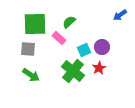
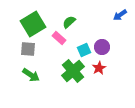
green square: moved 2 px left; rotated 30 degrees counterclockwise
green cross: rotated 10 degrees clockwise
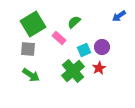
blue arrow: moved 1 px left, 1 px down
green semicircle: moved 5 px right
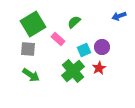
blue arrow: rotated 16 degrees clockwise
pink rectangle: moved 1 px left, 1 px down
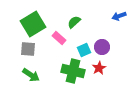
pink rectangle: moved 1 px right, 1 px up
green cross: rotated 35 degrees counterclockwise
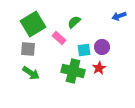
cyan square: rotated 16 degrees clockwise
green arrow: moved 2 px up
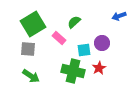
purple circle: moved 4 px up
green arrow: moved 3 px down
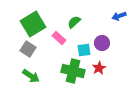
gray square: rotated 28 degrees clockwise
